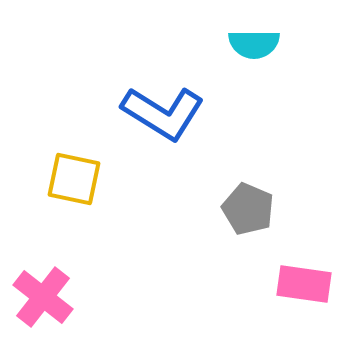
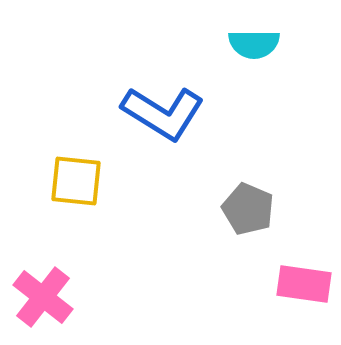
yellow square: moved 2 px right, 2 px down; rotated 6 degrees counterclockwise
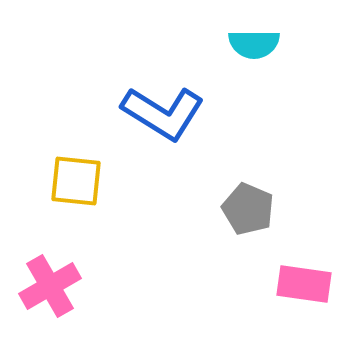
pink cross: moved 7 px right, 11 px up; rotated 22 degrees clockwise
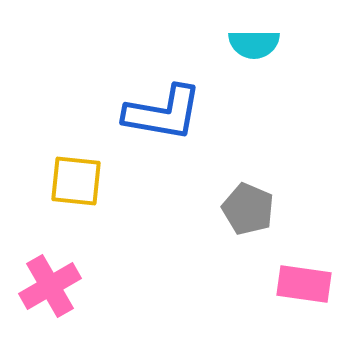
blue L-shape: rotated 22 degrees counterclockwise
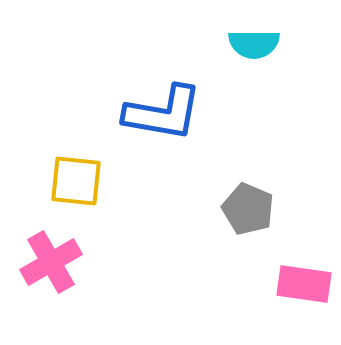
pink cross: moved 1 px right, 24 px up
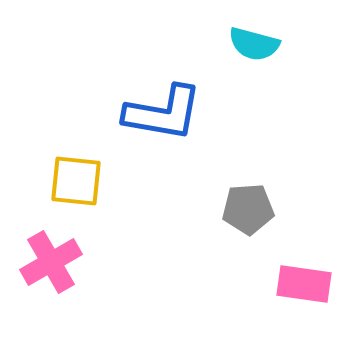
cyan semicircle: rotated 15 degrees clockwise
gray pentagon: rotated 27 degrees counterclockwise
